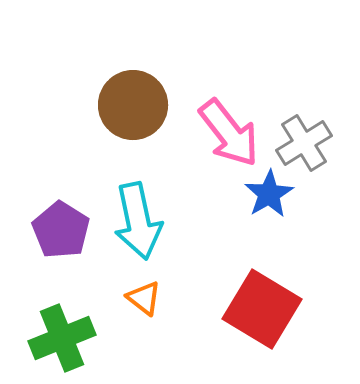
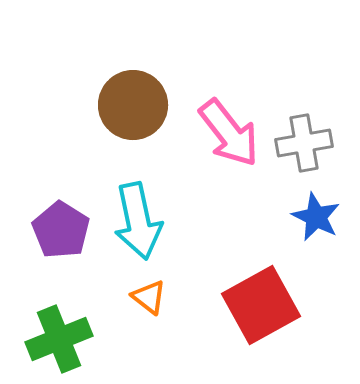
gray cross: rotated 22 degrees clockwise
blue star: moved 47 px right, 23 px down; rotated 15 degrees counterclockwise
orange triangle: moved 5 px right, 1 px up
red square: moved 1 px left, 4 px up; rotated 30 degrees clockwise
green cross: moved 3 px left, 1 px down
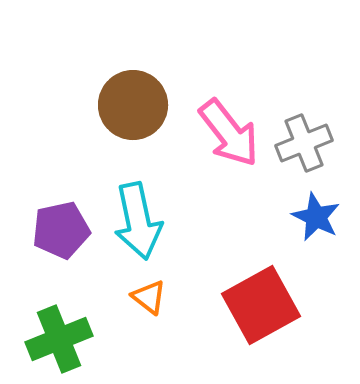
gray cross: rotated 12 degrees counterclockwise
purple pentagon: rotated 28 degrees clockwise
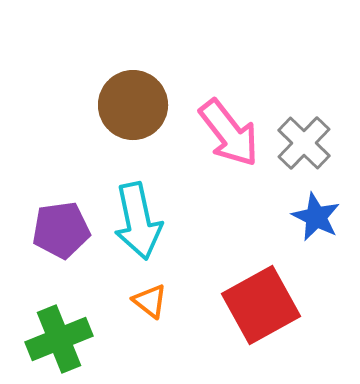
gray cross: rotated 24 degrees counterclockwise
purple pentagon: rotated 4 degrees clockwise
orange triangle: moved 1 px right, 4 px down
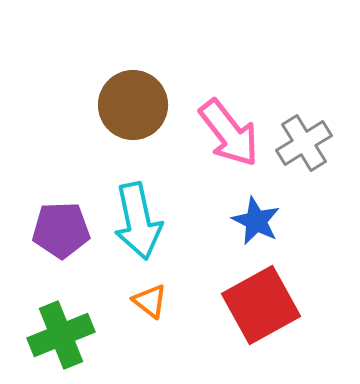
gray cross: rotated 14 degrees clockwise
blue star: moved 60 px left, 4 px down
purple pentagon: rotated 6 degrees clockwise
green cross: moved 2 px right, 4 px up
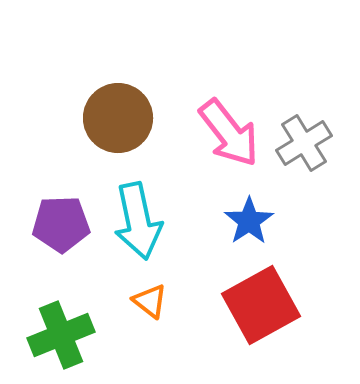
brown circle: moved 15 px left, 13 px down
blue star: moved 7 px left; rotated 12 degrees clockwise
purple pentagon: moved 6 px up
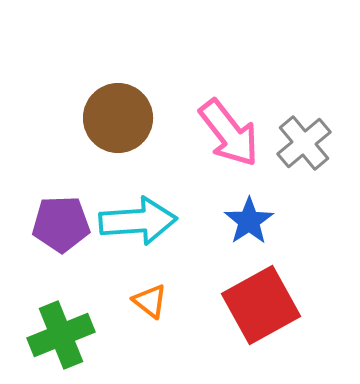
gray cross: rotated 8 degrees counterclockwise
cyan arrow: rotated 82 degrees counterclockwise
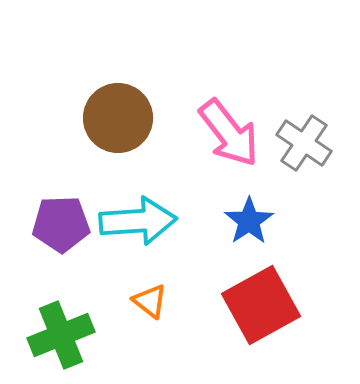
gray cross: rotated 16 degrees counterclockwise
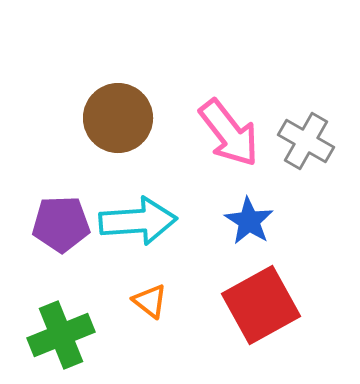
gray cross: moved 2 px right, 2 px up; rotated 4 degrees counterclockwise
blue star: rotated 6 degrees counterclockwise
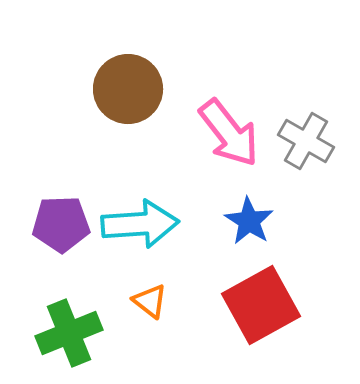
brown circle: moved 10 px right, 29 px up
cyan arrow: moved 2 px right, 3 px down
green cross: moved 8 px right, 2 px up
